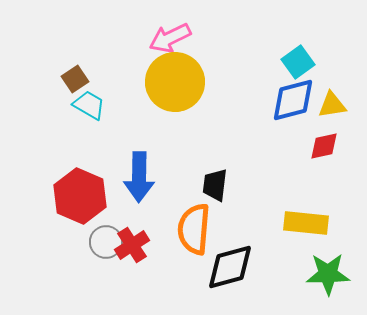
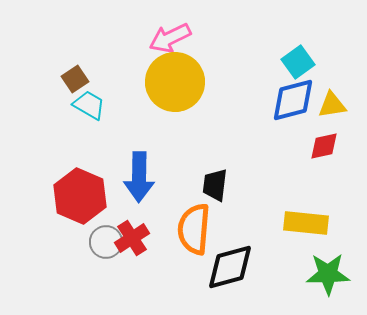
red cross: moved 7 px up
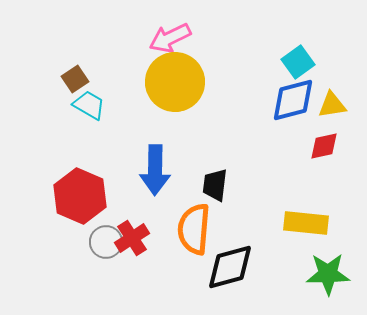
blue arrow: moved 16 px right, 7 px up
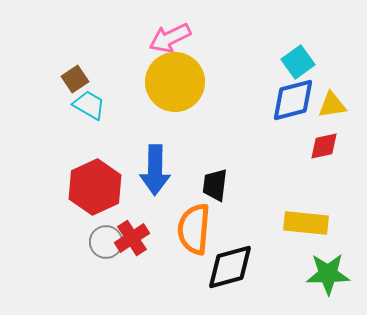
red hexagon: moved 15 px right, 9 px up; rotated 12 degrees clockwise
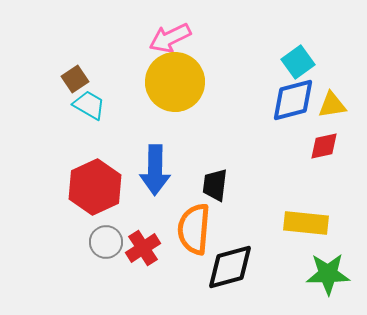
red cross: moved 11 px right, 10 px down
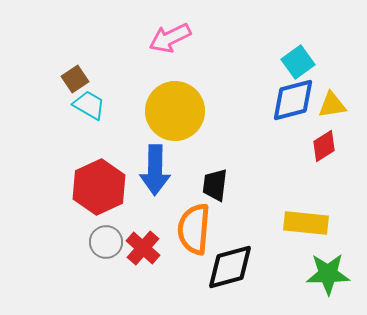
yellow circle: moved 29 px down
red diamond: rotated 20 degrees counterclockwise
red hexagon: moved 4 px right
red cross: rotated 16 degrees counterclockwise
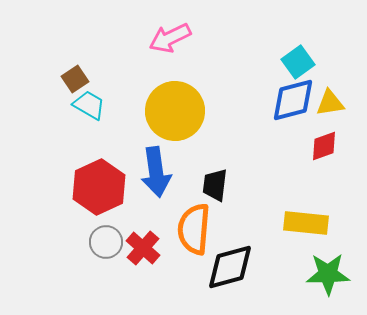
yellow triangle: moved 2 px left, 2 px up
red diamond: rotated 12 degrees clockwise
blue arrow: moved 1 px right, 2 px down; rotated 9 degrees counterclockwise
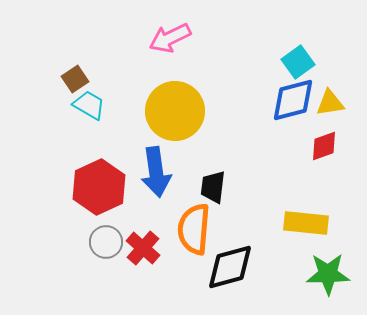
black trapezoid: moved 2 px left, 2 px down
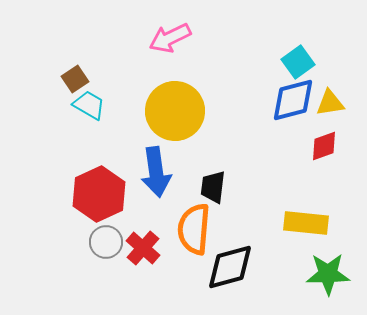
red hexagon: moved 7 px down
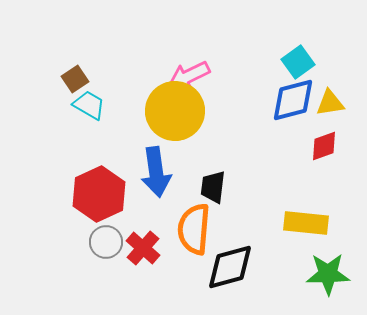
pink arrow: moved 19 px right, 38 px down
